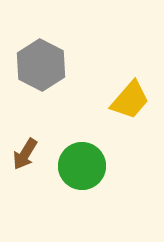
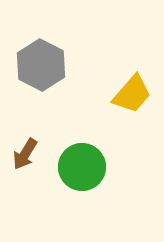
yellow trapezoid: moved 2 px right, 6 px up
green circle: moved 1 px down
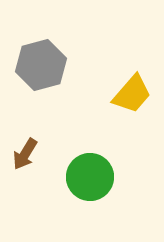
gray hexagon: rotated 18 degrees clockwise
green circle: moved 8 px right, 10 px down
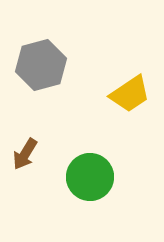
yellow trapezoid: moved 2 px left; rotated 15 degrees clockwise
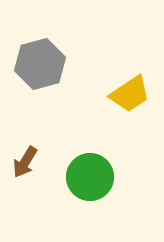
gray hexagon: moved 1 px left, 1 px up
brown arrow: moved 8 px down
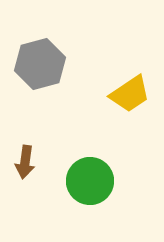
brown arrow: rotated 24 degrees counterclockwise
green circle: moved 4 px down
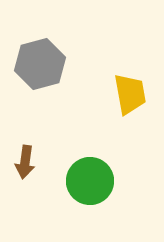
yellow trapezoid: rotated 66 degrees counterclockwise
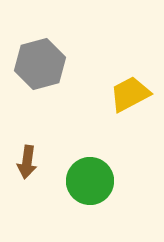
yellow trapezoid: rotated 108 degrees counterclockwise
brown arrow: moved 2 px right
